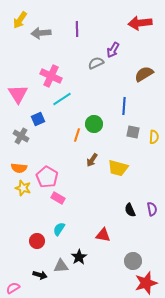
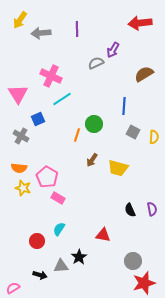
gray square: rotated 16 degrees clockwise
red star: moved 2 px left
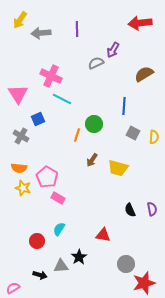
cyan line: rotated 60 degrees clockwise
gray square: moved 1 px down
gray circle: moved 7 px left, 3 px down
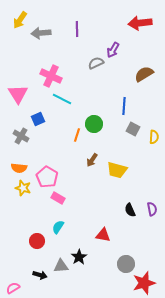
gray square: moved 4 px up
yellow trapezoid: moved 1 px left, 2 px down
cyan semicircle: moved 1 px left, 2 px up
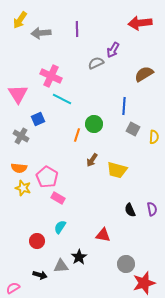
cyan semicircle: moved 2 px right
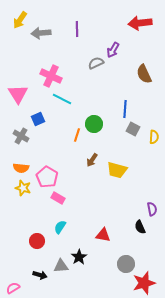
brown semicircle: rotated 84 degrees counterclockwise
blue line: moved 1 px right, 3 px down
orange semicircle: moved 2 px right
black semicircle: moved 10 px right, 17 px down
